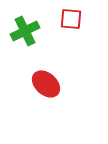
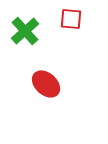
green cross: rotated 16 degrees counterclockwise
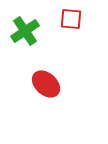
green cross: rotated 8 degrees clockwise
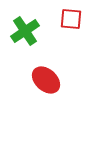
red ellipse: moved 4 px up
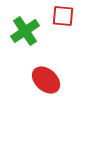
red square: moved 8 px left, 3 px up
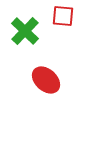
green cross: rotated 12 degrees counterclockwise
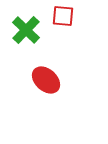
green cross: moved 1 px right, 1 px up
